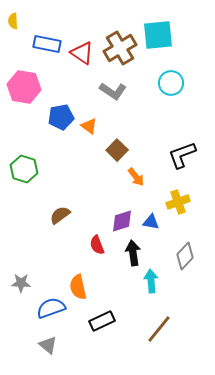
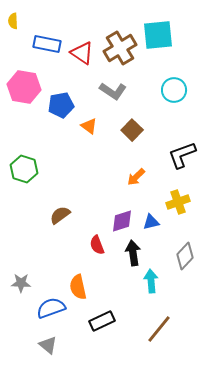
cyan circle: moved 3 px right, 7 px down
blue pentagon: moved 12 px up
brown square: moved 15 px right, 20 px up
orange arrow: rotated 84 degrees clockwise
blue triangle: rotated 24 degrees counterclockwise
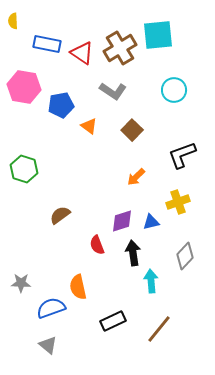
black rectangle: moved 11 px right
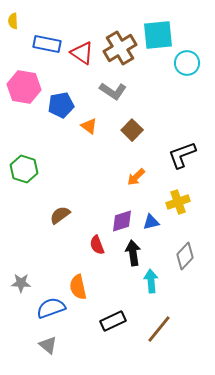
cyan circle: moved 13 px right, 27 px up
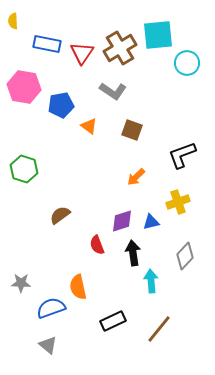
red triangle: rotated 30 degrees clockwise
brown square: rotated 25 degrees counterclockwise
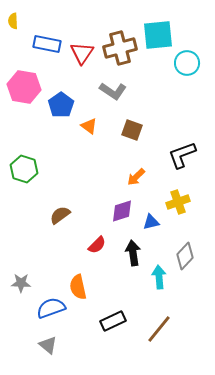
brown cross: rotated 16 degrees clockwise
blue pentagon: rotated 25 degrees counterclockwise
purple diamond: moved 10 px up
red semicircle: rotated 114 degrees counterclockwise
cyan arrow: moved 8 px right, 4 px up
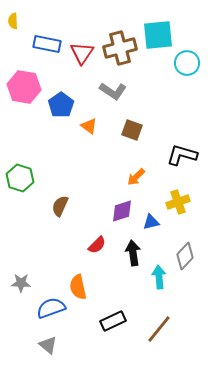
black L-shape: rotated 36 degrees clockwise
green hexagon: moved 4 px left, 9 px down
brown semicircle: moved 9 px up; rotated 30 degrees counterclockwise
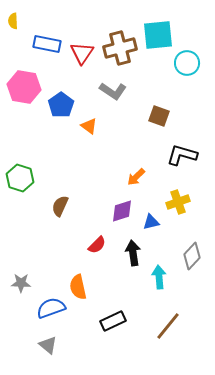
brown square: moved 27 px right, 14 px up
gray diamond: moved 7 px right
brown line: moved 9 px right, 3 px up
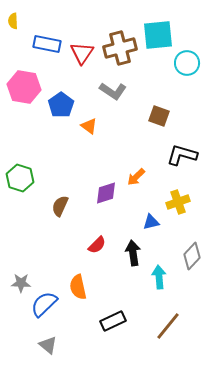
purple diamond: moved 16 px left, 18 px up
blue semicircle: moved 7 px left, 4 px up; rotated 24 degrees counterclockwise
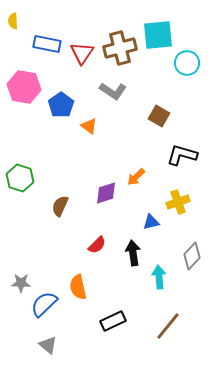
brown square: rotated 10 degrees clockwise
